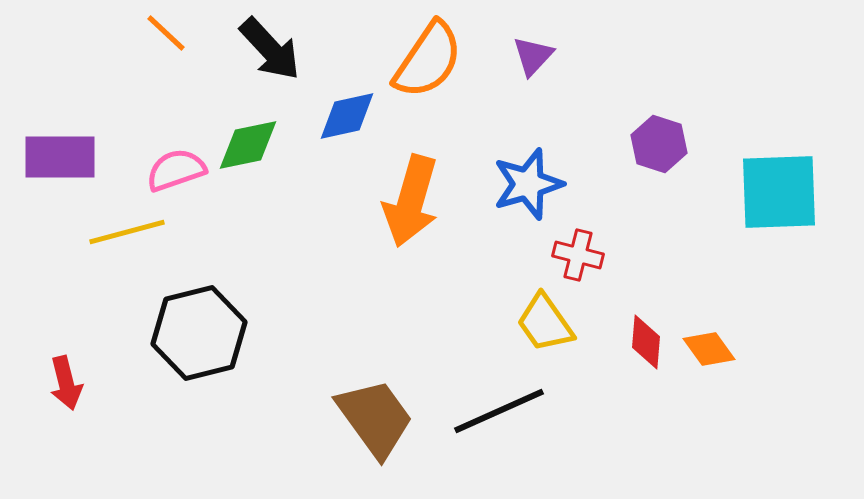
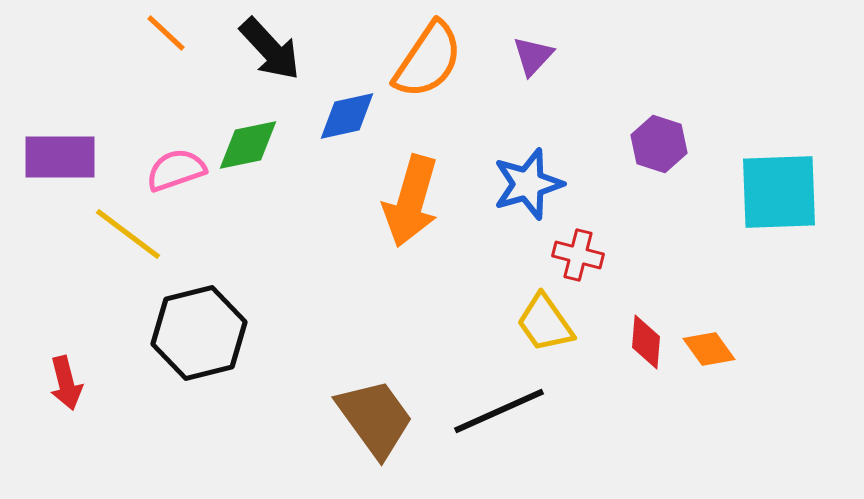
yellow line: moved 1 px right, 2 px down; rotated 52 degrees clockwise
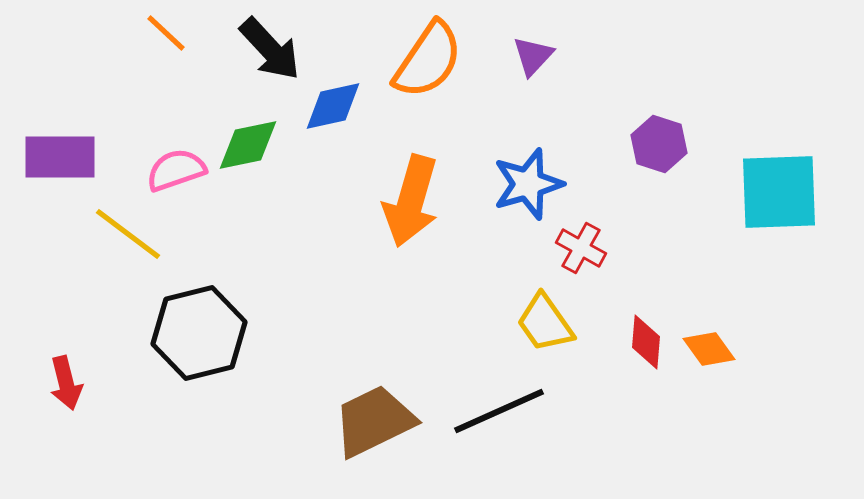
blue diamond: moved 14 px left, 10 px up
red cross: moved 3 px right, 7 px up; rotated 15 degrees clockwise
brown trapezoid: moved 1 px left, 3 px down; rotated 80 degrees counterclockwise
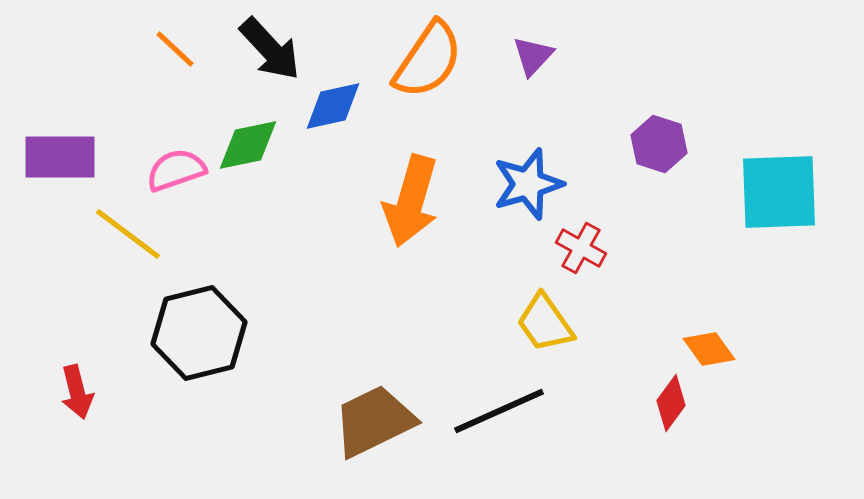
orange line: moved 9 px right, 16 px down
red diamond: moved 25 px right, 61 px down; rotated 32 degrees clockwise
red arrow: moved 11 px right, 9 px down
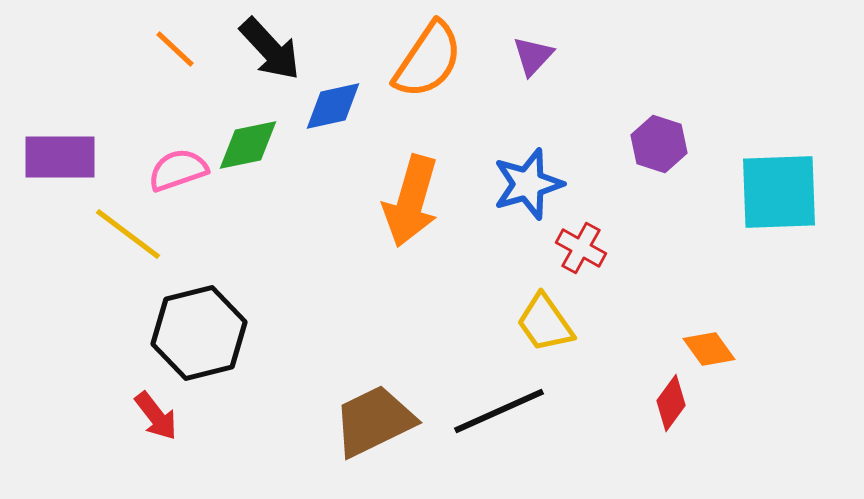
pink semicircle: moved 2 px right
red arrow: moved 79 px right, 24 px down; rotated 24 degrees counterclockwise
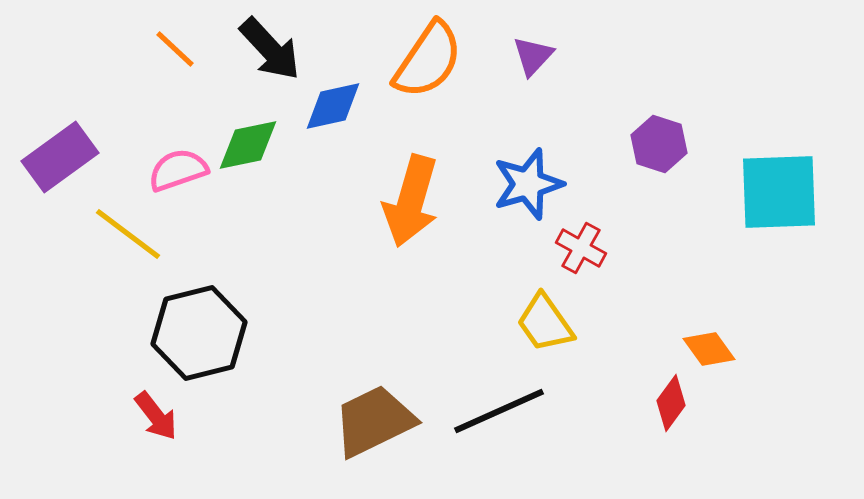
purple rectangle: rotated 36 degrees counterclockwise
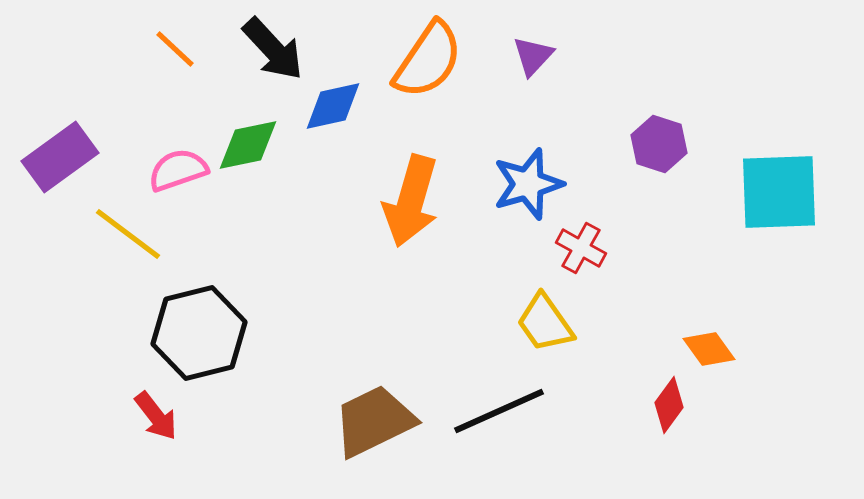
black arrow: moved 3 px right
red diamond: moved 2 px left, 2 px down
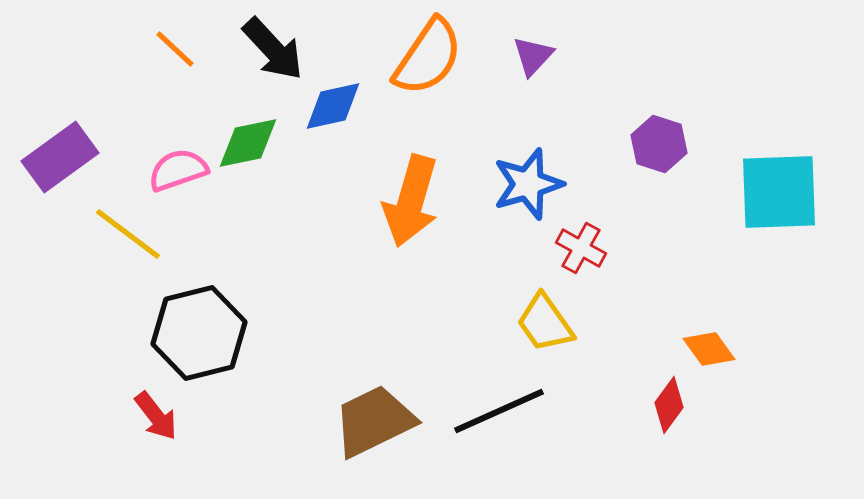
orange semicircle: moved 3 px up
green diamond: moved 2 px up
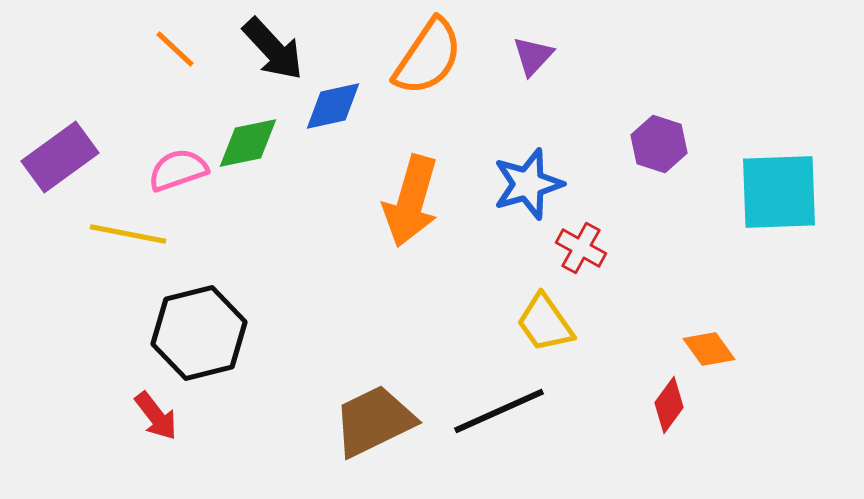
yellow line: rotated 26 degrees counterclockwise
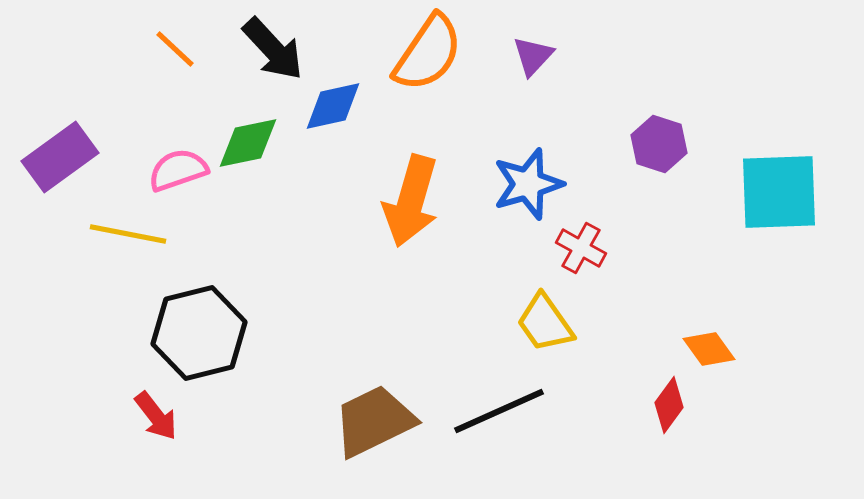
orange semicircle: moved 4 px up
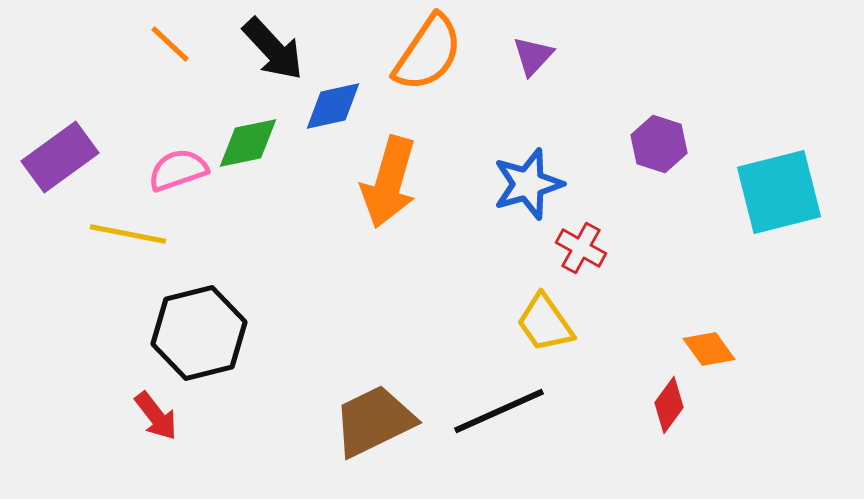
orange line: moved 5 px left, 5 px up
cyan square: rotated 12 degrees counterclockwise
orange arrow: moved 22 px left, 19 px up
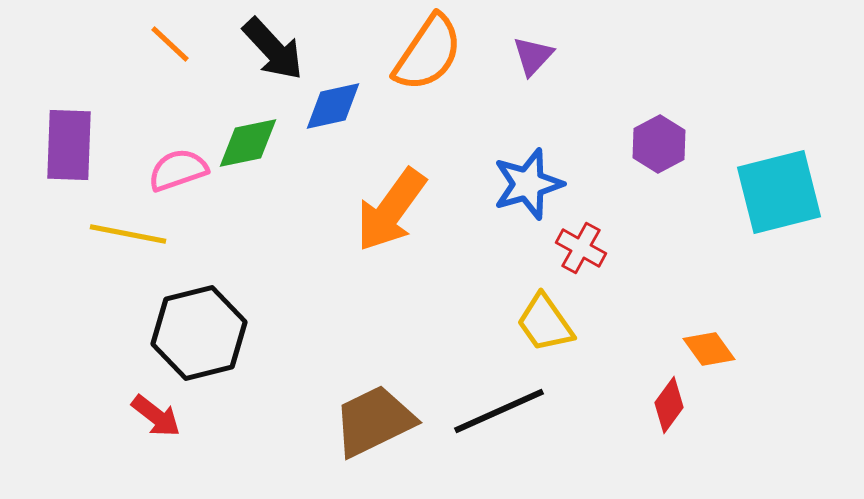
purple hexagon: rotated 14 degrees clockwise
purple rectangle: moved 9 px right, 12 px up; rotated 52 degrees counterclockwise
orange arrow: moved 2 px right, 28 px down; rotated 20 degrees clockwise
red arrow: rotated 14 degrees counterclockwise
